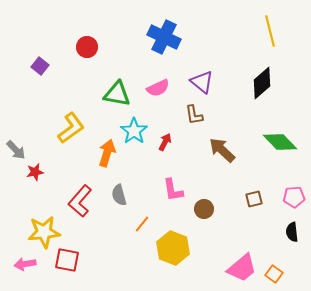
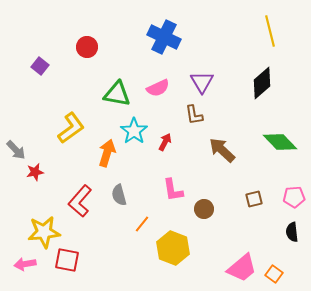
purple triangle: rotated 20 degrees clockwise
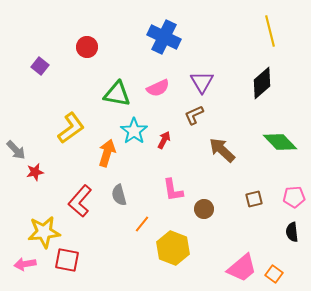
brown L-shape: rotated 75 degrees clockwise
red arrow: moved 1 px left, 2 px up
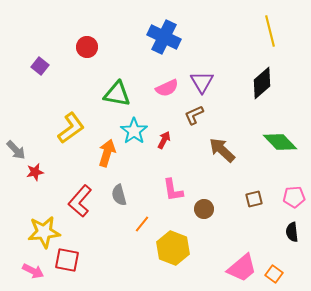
pink semicircle: moved 9 px right
pink arrow: moved 8 px right, 7 px down; rotated 145 degrees counterclockwise
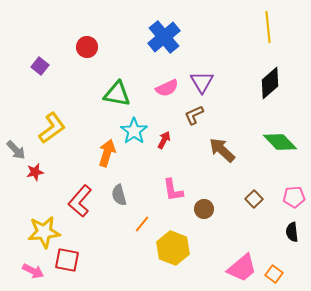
yellow line: moved 2 px left, 4 px up; rotated 8 degrees clockwise
blue cross: rotated 24 degrees clockwise
black diamond: moved 8 px right
yellow L-shape: moved 19 px left
brown square: rotated 30 degrees counterclockwise
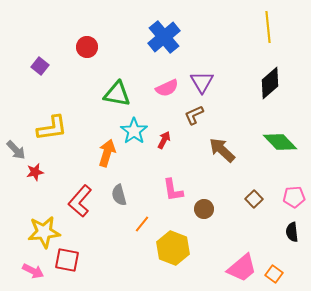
yellow L-shape: rotated 28 degrees clockwise
